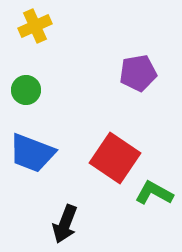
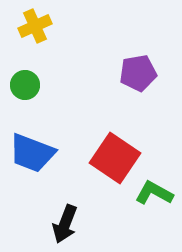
green circle: moved 1 px left, 5 px up
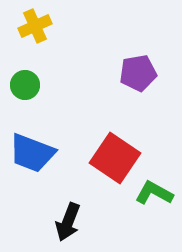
black arrow: moved 3 px right, 2 px up
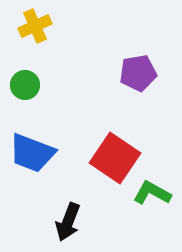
green L-shape: moved 2 px left
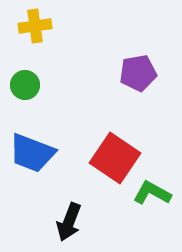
yellow cross: rotated 16 degrees clockwise
black arrow: moved 1 px right
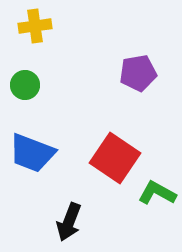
green L-shape: moved 5 px right
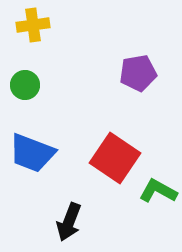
yellow cross: moved 2 px left, 1 px up
green L-shape: moved 1 px right, 2 px up
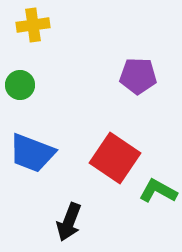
purple pentagon: moved 3 px down; rotated 12 degrees clockwise
green circle: moved 5 px left
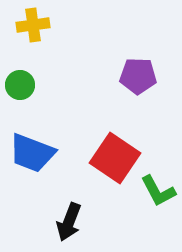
green L-shape: rotated 147 degrees counterclockwise
